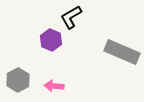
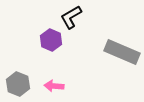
gray hexagon: moved 4 px down; rotated 10 degrees counterclockwise
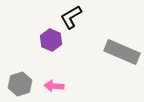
gray hexagon: moved 2 px right; rotated 20 degrees clockwise
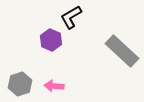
gray rectangle: moved 1 px up; rotated 20 degrees clockwise
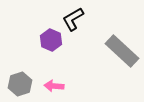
black L-shape: moved 2 px right, 2 px down
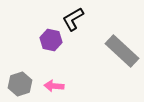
purple hexagon: rotated 10 degrees counterclockwise
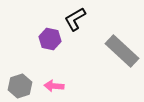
black L-shape: moved 2 px right
purple hexagon: moved 1 px left, 1 px up
gray hexagon: moved 2 px down
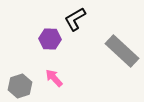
purple hexagon: rotated 10 degrees counterclockwise
pink arrow: moved 8 px up; rotated 42 degrees clockwise
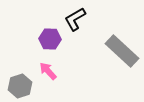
pink arrow: moved 6 px left, 7 px up
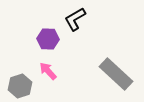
purple hexagon: moved 2 px left
gray rectangle: moved 6 px left, 23 px down
